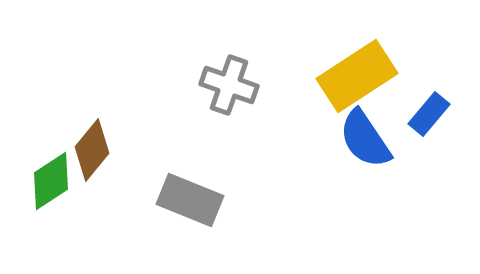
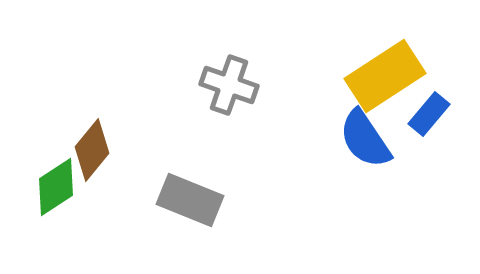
yellow rectangle: moved 28 px right
green diamond: moved 5 px right, 6 px down
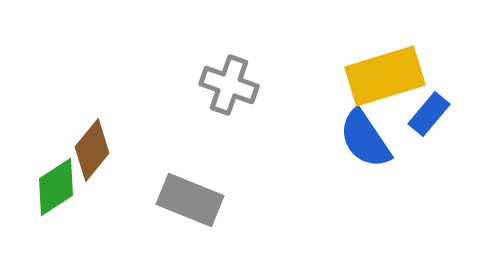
yellow rectangle: rotated 16 degrees clockwise
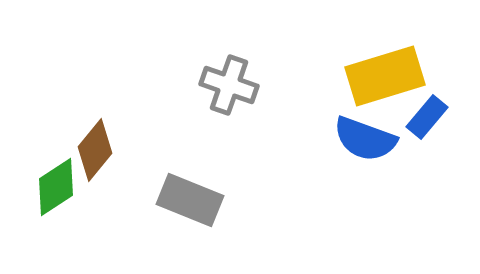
blue rectangle: moved 2 px left, 3 px down
blue semicircle: rotated 36 degrees counterclockwise
brown diamond: moved 3 px right
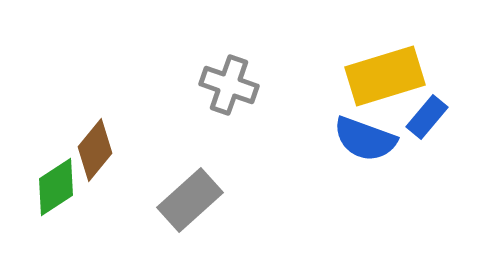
gray rectangle: rotated 64 degrees counterclockwise
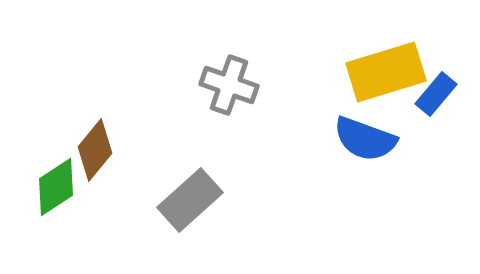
yellow rectangle: moved 1 px right, 4 px up
blue rectangle: moved 9 px right, 23 px up
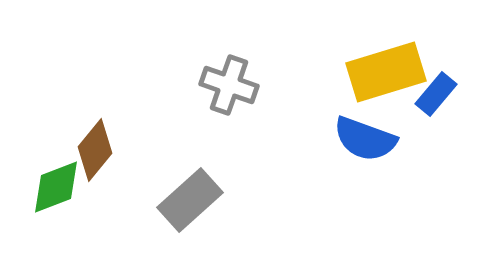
green diamond: rotated 12 degrees clockwise
